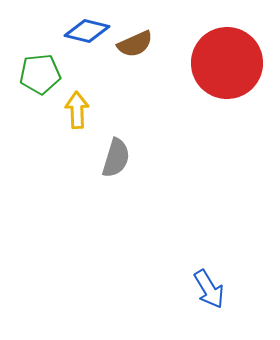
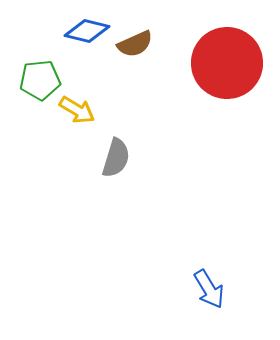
green pentagon: moved 6 px down
yellow arrow: rotated 123 degrees clockwise
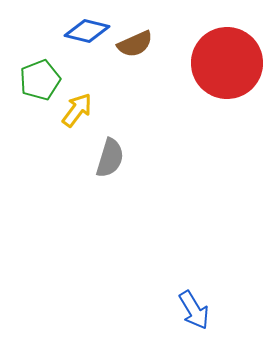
green pentagon: rotated 15 degrees counterclockwise
yellow arrow: rotated 84 degrees counterclockwise
gray semicircle: moved 6 px left
blue arrow: moved 15 px left, 21 px down
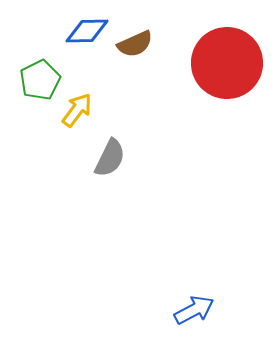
blue diamond: rotated 15 degrees counterclockwise
green pentagon: rotated 6 degrees counterclockwise
gray semicircle: rotated 9 degrees clockwise
blue arrow: rotated 87 degrees counterclockwise
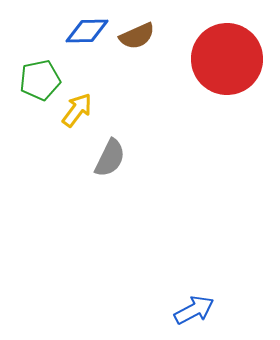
brown semicircle: moved 2 px right, 8 px up
red circle: moved 4 px up
green pentagon: rotated 15 degrees clockwise
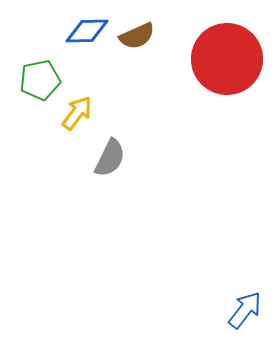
yellow arrow: moved 3 px down
blue arrow: moved 51 px right; rotated 24 degrees counterclockwise
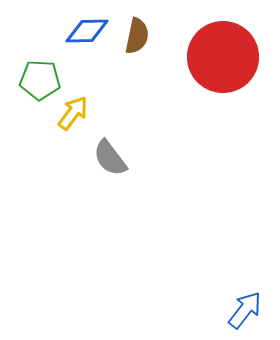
brown semicircle: rotated 54 degrees counterclockwise
red circle: moved 4 px left, 2 px up
green pentagon: rotated 15 degrees clockwise
yellow arrow: moved 4 px left
gray semicircle: rotated 117 degrees clockwise
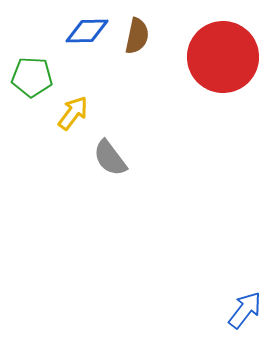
green pentagon: moved 8 px left, 3 px up
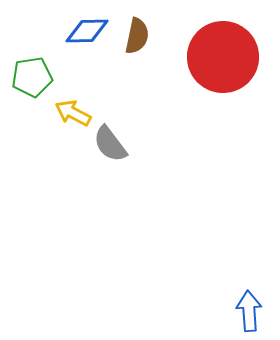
green pentagon: rotated 12 degrees counterclockwise
yellow arrow: rotated 99 degrees counterclockwise
gray semicircle: moved 14 px up
blue arrow: moved 4 px right, 1 px down; rotated 42 degrees counterclockwise
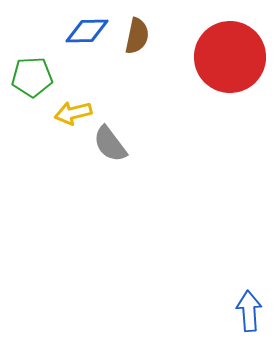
red circle: moved 7 px right
green pentagon: rotated 6 degrees clockwise
yellow arrow: rotated 42 degrees counterclockwise
